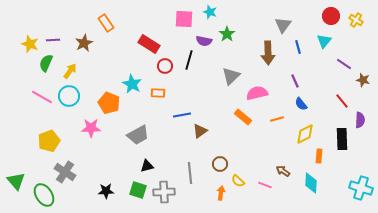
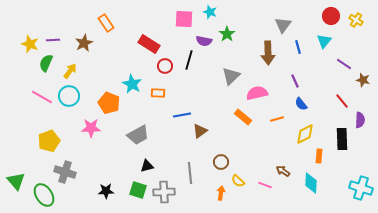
brown circle at (220, 164): moved 1 px right, 2 px up
gray cross at (65, 172): rotated 15 degrees counterclockwise
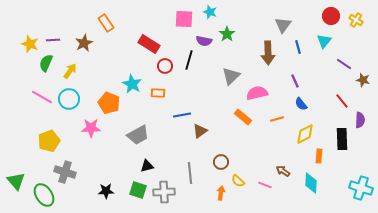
cyan circle at (69, 96): moved 3 px down
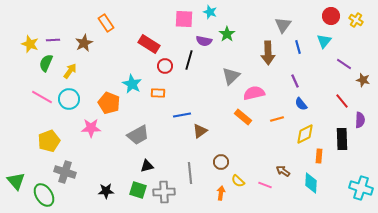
pink semicircle at (257, 93): moved 3 px left
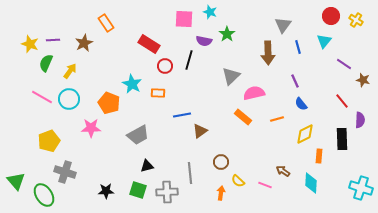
gray cross at (164, 192): moved 3 px right
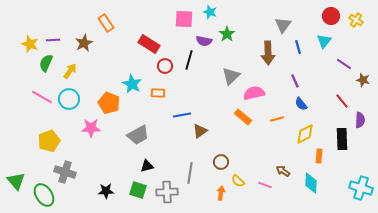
gray line at (190, 173): rotated 15 degrees clockwise
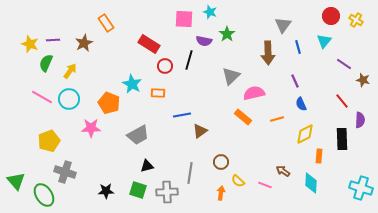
blue semicircle at (301, 104): rotated 16 degrees clockwise
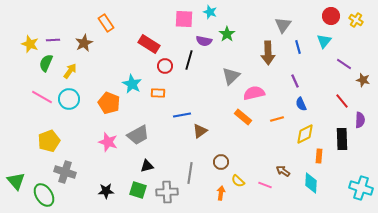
pink star at (91, 128): moved 17 px right, 14 px down; rotated 18 degrees clockwise
